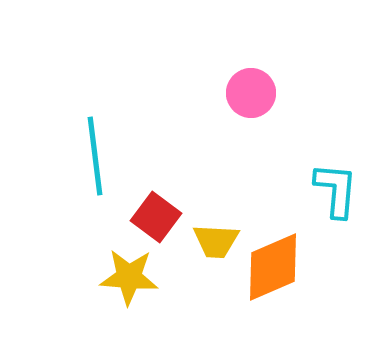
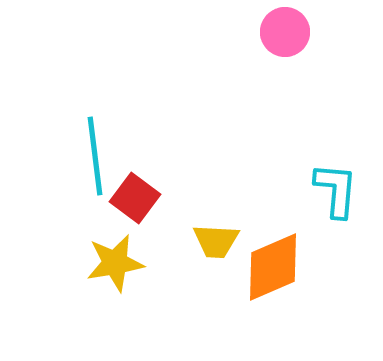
pink circle: moved 34 px right, 61 px up
red square: moved 21 px left, 19 px up
yellow star: moved 14 px left, 14 px up; rotated 14 degrees counterclockwise
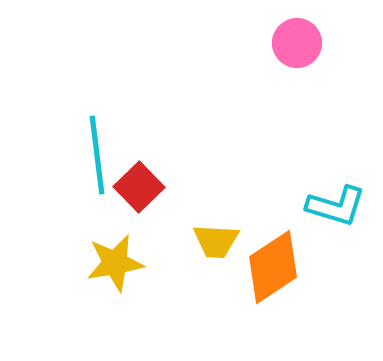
pink circle: moved 12 px right, 11 px down
cyan line: moved 2 px right, 1 px up
cyan L-shape: moved 16 px down; rotated 102 degrees clockwise
red square: moved 4 px right, 11 px up; rotated 9 degrees clockwise
orange diamond: rotated 10 degrees counterclockwise
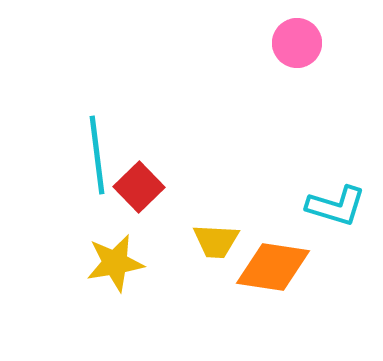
orange diamond: rotated 42 degrees clockwise
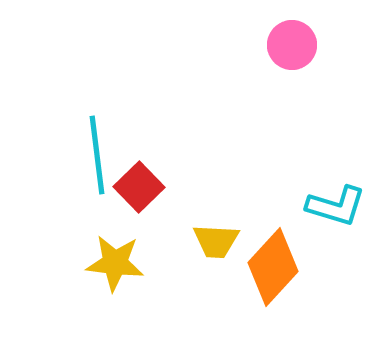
pink circle: moved 5 px left, 2 px down
yellow star: rotated 16 degrees clockwise
orange diamond: rotated 56 degrees counterclockwise
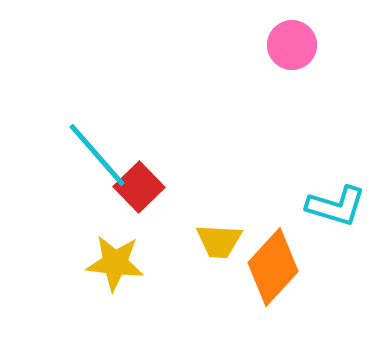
cyan line: rotated 34 degrees counterclockwise
yellow trapezoid: moved 3 px right
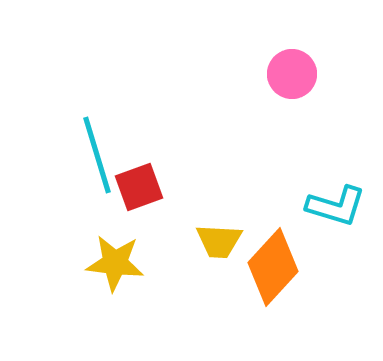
pink circle: moved 29 px down
cyan line: rotated 24 degrees clockwise
red square: rotated 24 degrees clockwise
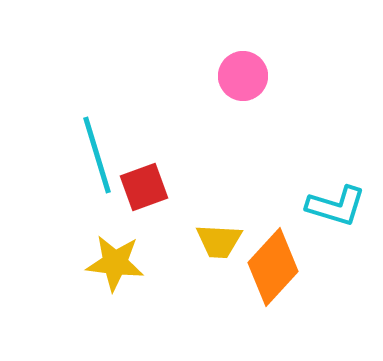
pink circle: moved 49 px left, 2 px down
red square: moved 5 px right
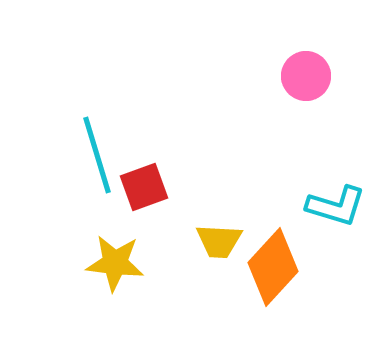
pink circle: moved 63 px right
